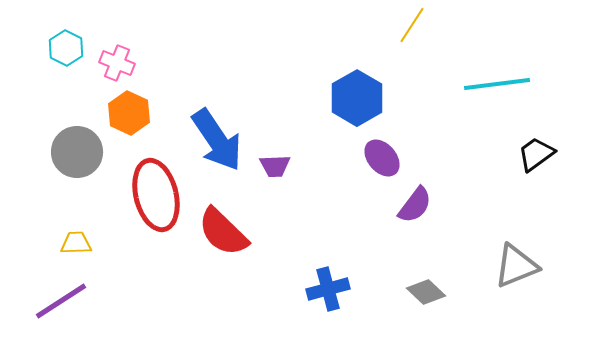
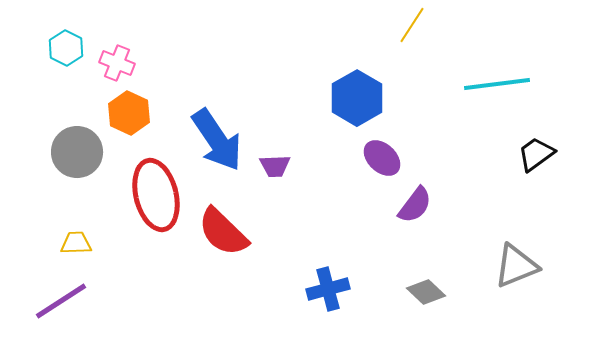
purple ellipse: rotated 6 degrees counterclockwise
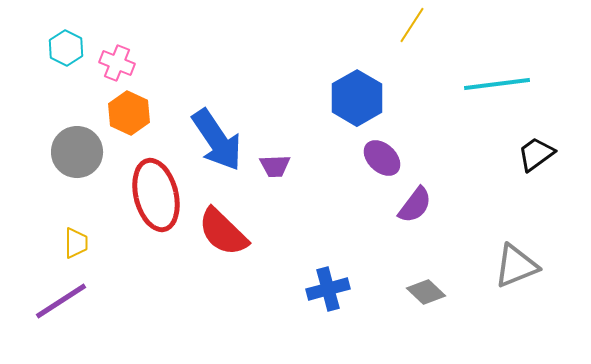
yellow trapezoid: rotated 92 degrees clockwise
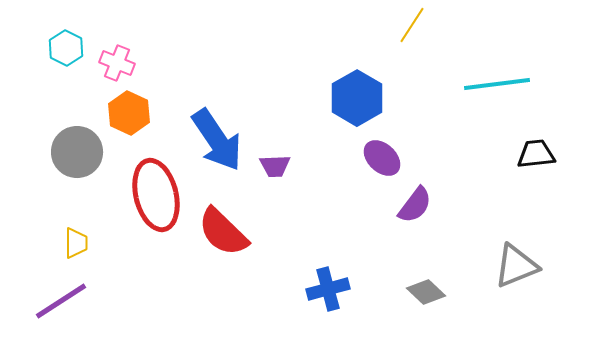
black trapezoid: rotated 30 degrees clockwise
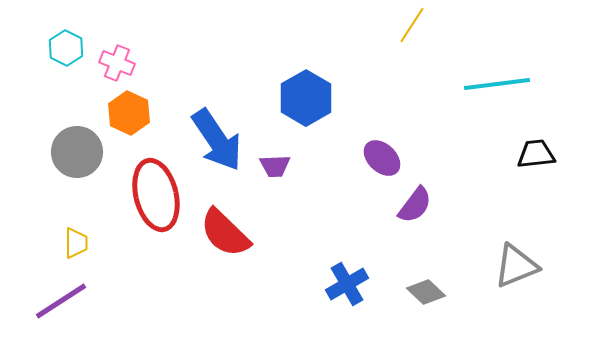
blue hexagon: moved 51 px left
red semicircle: moved 2 px right, 1 px down
blue cross: moved 19 px right, 5 px up; rotated 15 degrees counterclockwise
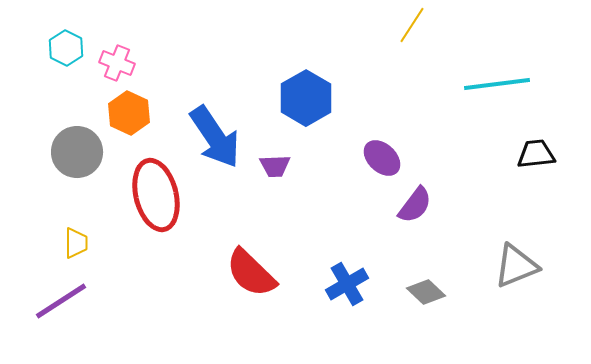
blue arrow: moved 2 px left, 3 px up
red semicircle: moved 26 px right, 40 px down
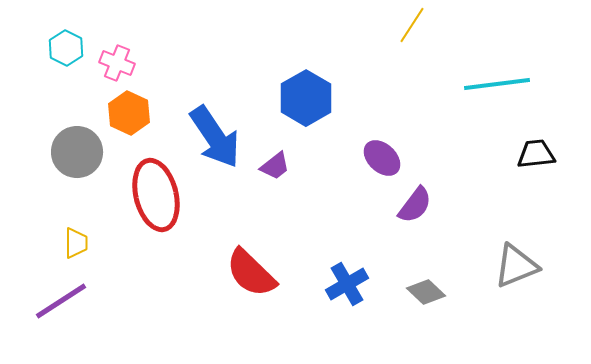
purple trapezoid: rotated 36 degrees counterclockwise
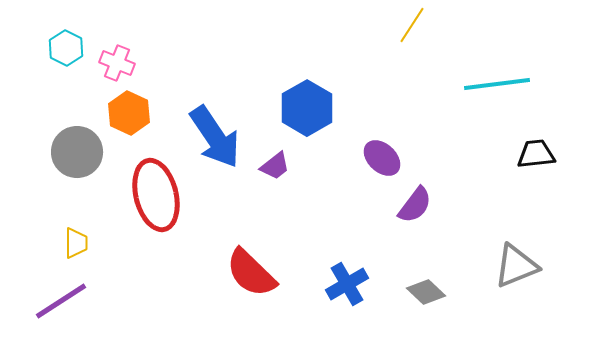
blue hexagon: moved 1 px right, 10 px down
